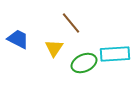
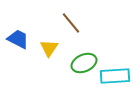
yellow triangle: moved 5 px left
cyan rectangle: moved 22 px down
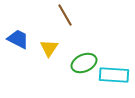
brown line: moved 6 px left, 8 px up; rotated 10 degrees clockwise
cyan rectangle: moved 1 px left, 1 px up; rotated 8 degrees clockwise
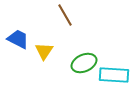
yellow triangle: moved 5 px left, 3 px down
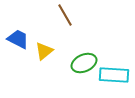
yellow triangle: rotated 18 degrees clockwise
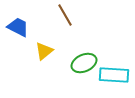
blue trapezoid: moved 12 px up
